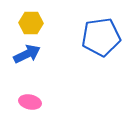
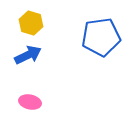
yellow hexagon: rotated 15 degrees clockwise
blue arrow: moved 1 px right, 1 px down
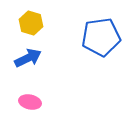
blue arrow: moved 3 px down
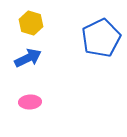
blue pentagon: moved 1 px down; rotated 18 degrees counterclockwise
pink ellipse: rotated 15 degrees counterclockwise
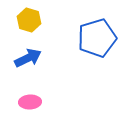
yellow hexagon: moved 2 px left, 3 px up
blue pentagon: moved 4 px left; rotated 9 degrees clockwise
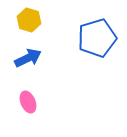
pink ellipse: moved 2 px left; rotated 70 degrees clockwise
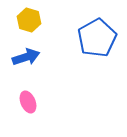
blue pentagon: rotated 12 degrees counterclockwise
blue arrow: moved 2 px left, 1 px up; rotated 8 degrees clockwise
